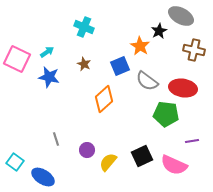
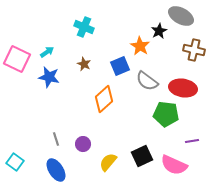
purple circle: moved 4 px left, 6 px up
blue ellipse: moved 13 px right, 7 px up; rotated 25 degrees clockwise
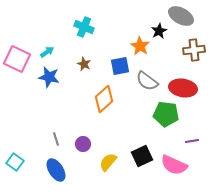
brown cross: rotated 20 degrees counterclockwise
blue square: rotated 12 degrees clockwise
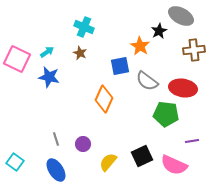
brown star: moved 4 px left, 11 px up
orange diamond: rotated 24 degrees counterclockwise
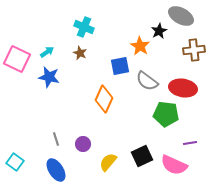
purple line: moved 2 px left, 2 px down
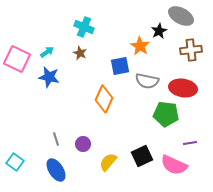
brown cross: moved 3 px left
gray semicircle: rotated 25 degrees counterclockwise
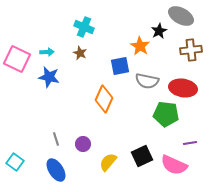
cyan arrow: rotated 32 degrees clockwise
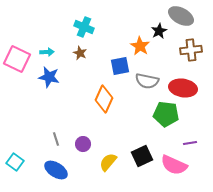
blue ellipse: rotated 25 degrees counterclockwise
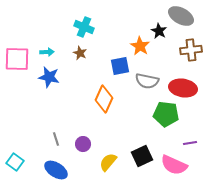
black star: rotated 14 degrees counterclockwise
pink square: rotated 24 degrees counterclockwise
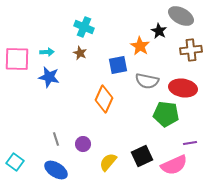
blue square: moved 2 px left, 1 px up
pink semicircle: rotated 48 degrees counterclockwise
